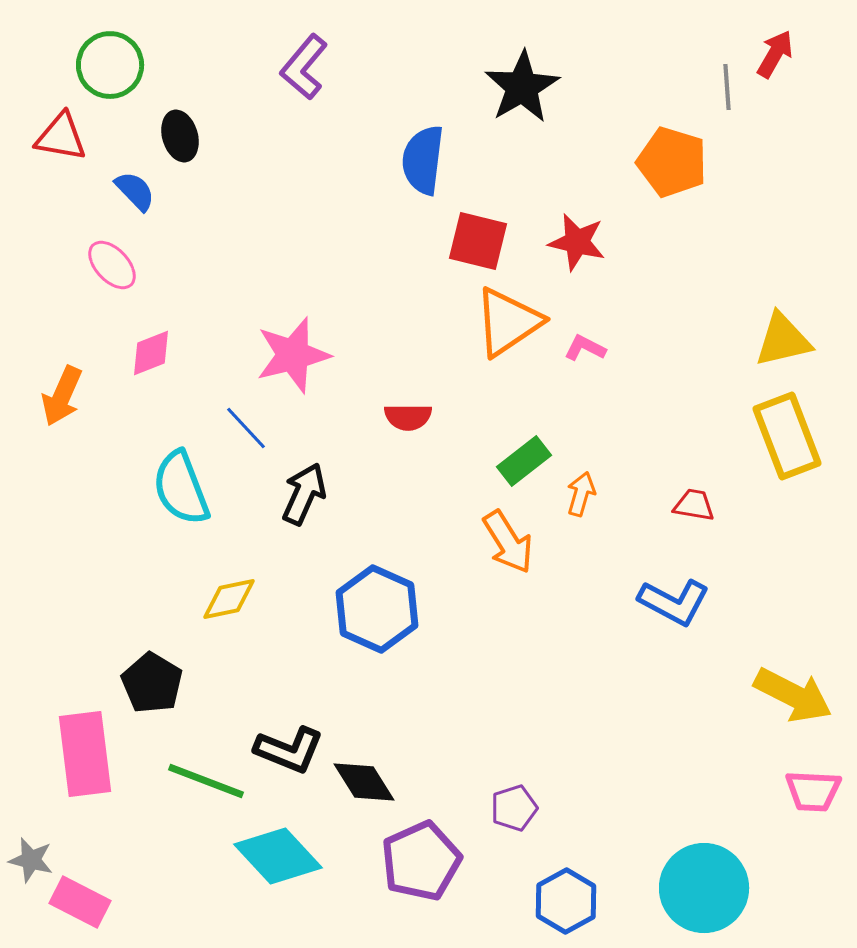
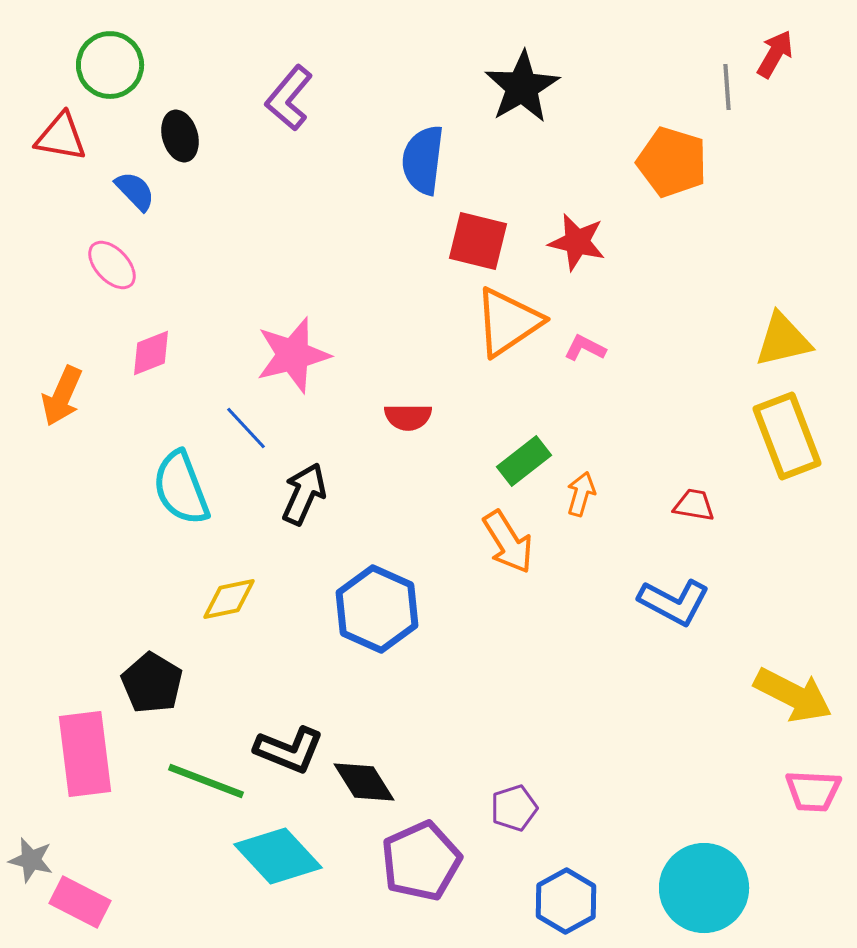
purple L-shape at (304, 67): moved 15 px left, 31 px down
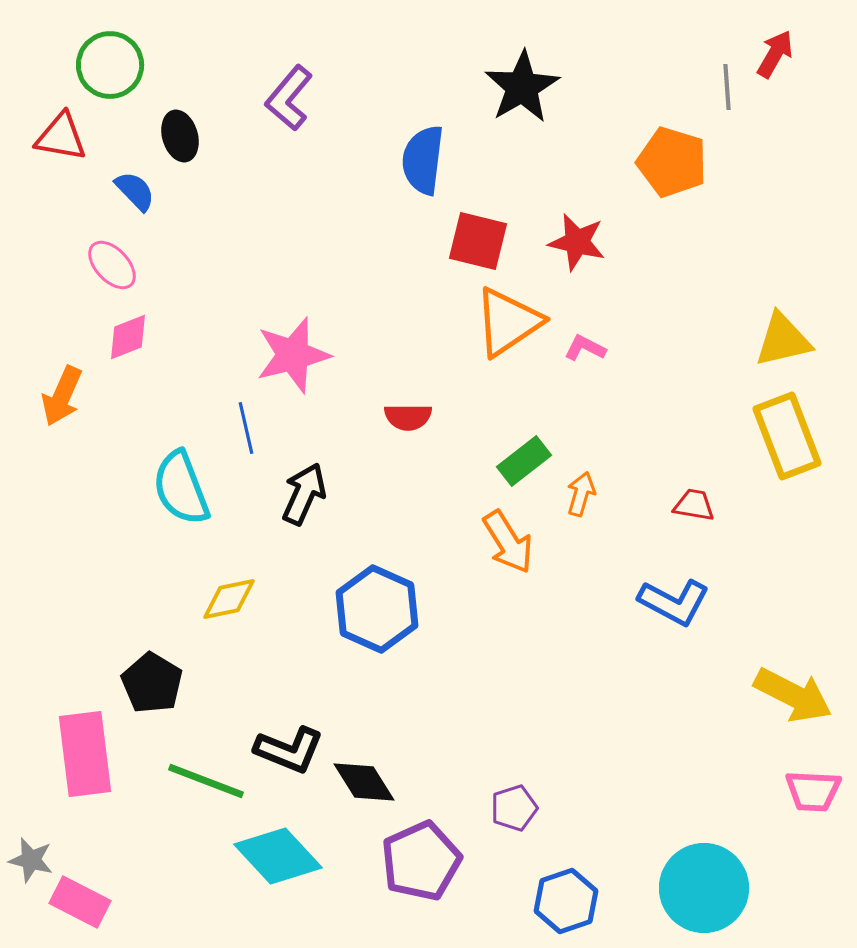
pink diamond at (151, 353): moved 23 px left, 16 px up
blue line at (246, 428): rotated 30 degrees clockwise
blue hexagon at (566, 901): rotated 10 degrees clockwise
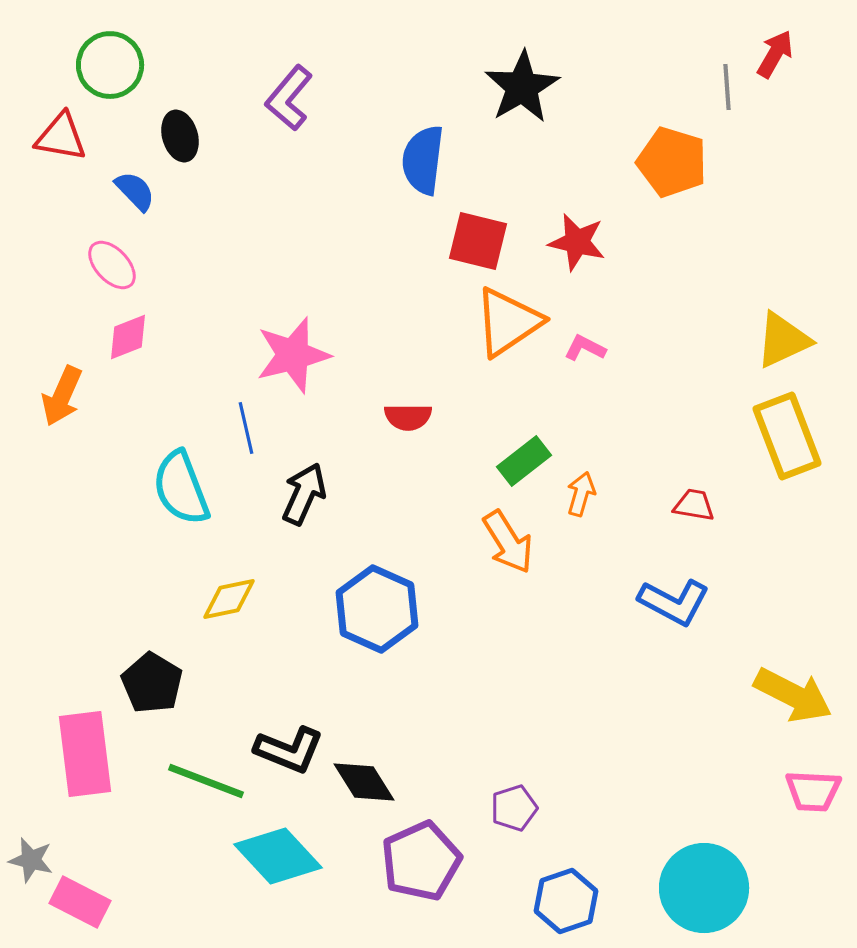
yellow triangle at (783, 340): rotated 12 degrees counterclockwise
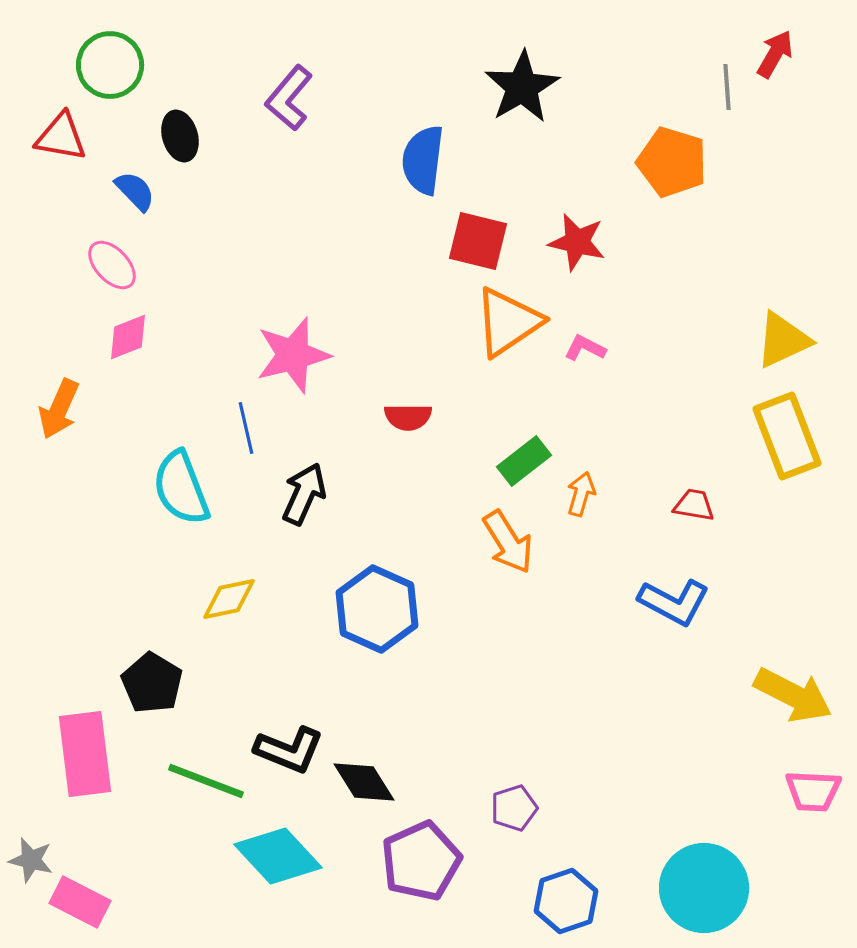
orange arrow at (62, 396): moved 3 px left, 13 px down
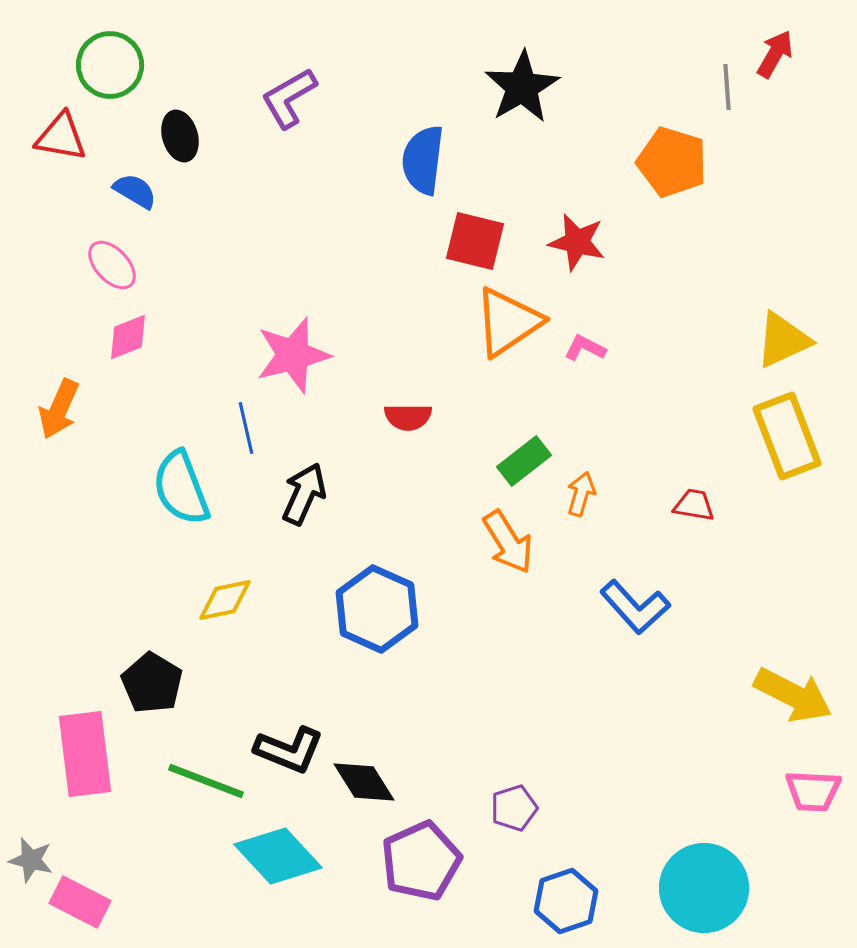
purple L-shape at (289, 98): rotated 20 degrees clockwise
blue semicircle at (135, 191): rotated 15 degrees counterclockwise
red square at (478, 241): moved 3 px left
yellow diamond at (229, 599): moved 4 px left, 1 px down
blue L-shape at (674, 602): moved 39 px left, 5 px down; rotated 20 degrees clockwise
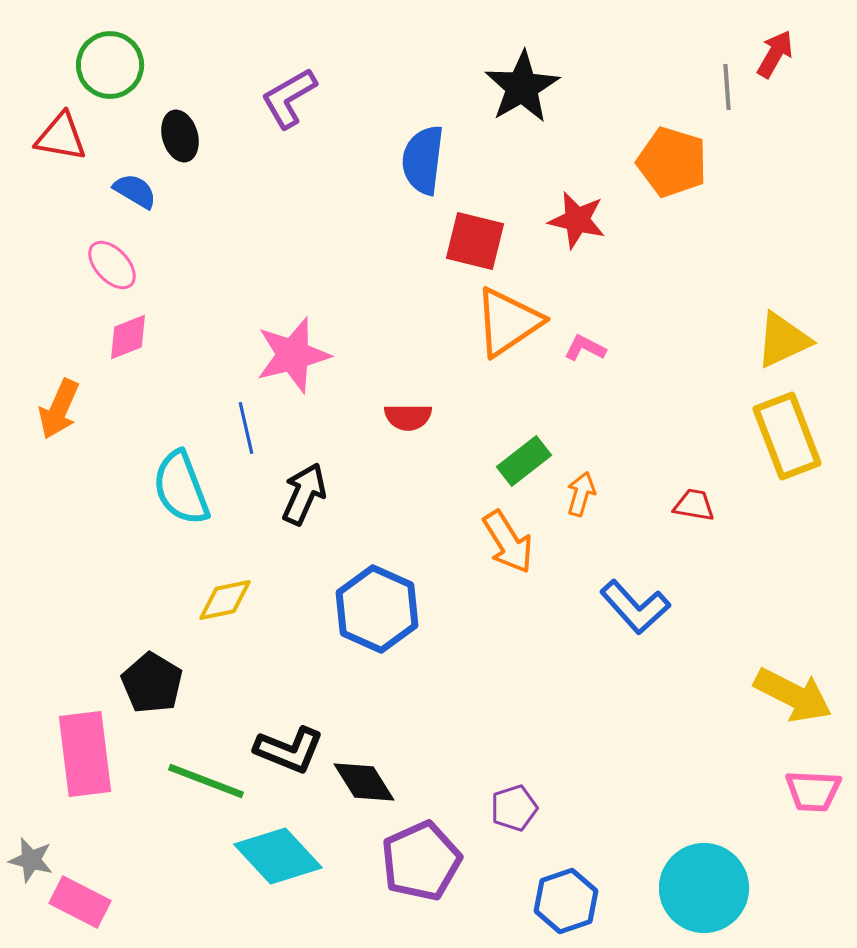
red star at (577, 242): moved 22 px up
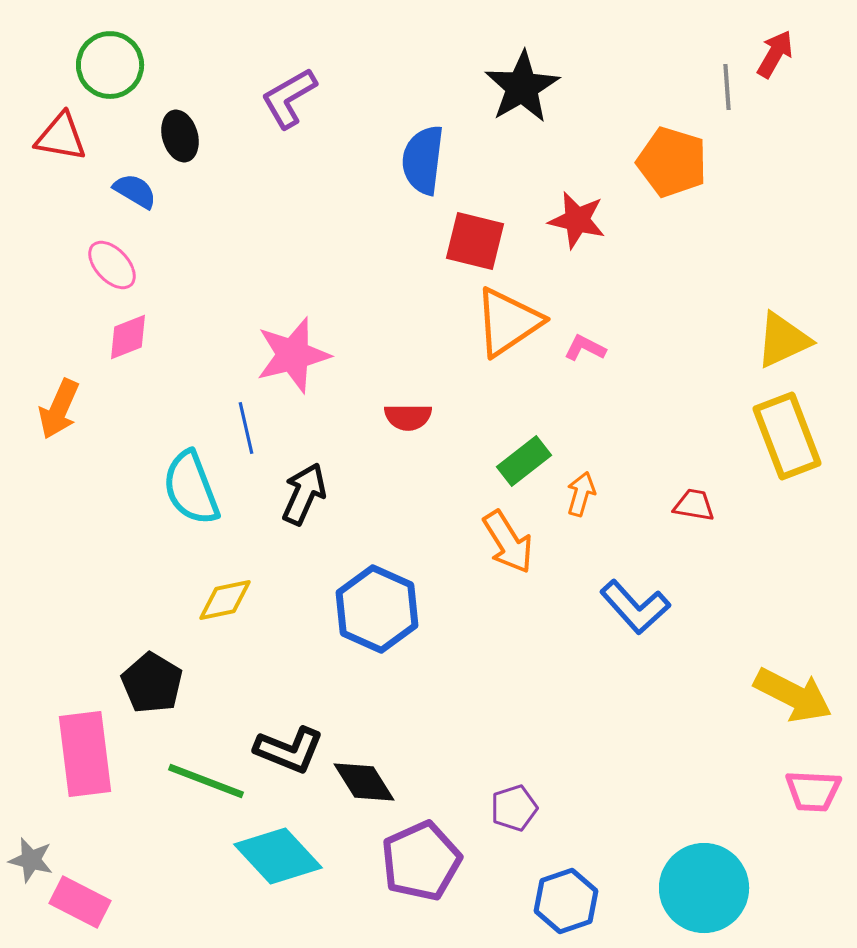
cyan semicircle at (181, 488): moved 10 px right
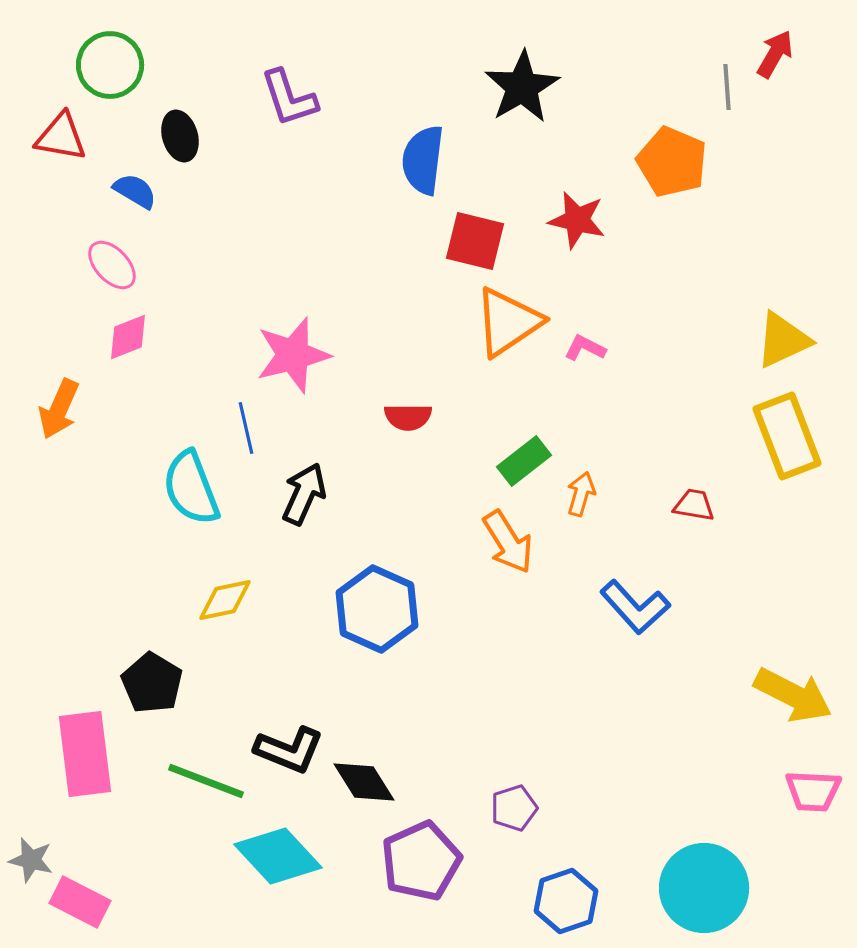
purple L-shape at (289, 98): rotated 78 degrees counterclockwise
orange pentagon at (672, 162): rotated 6 degrees clockwise
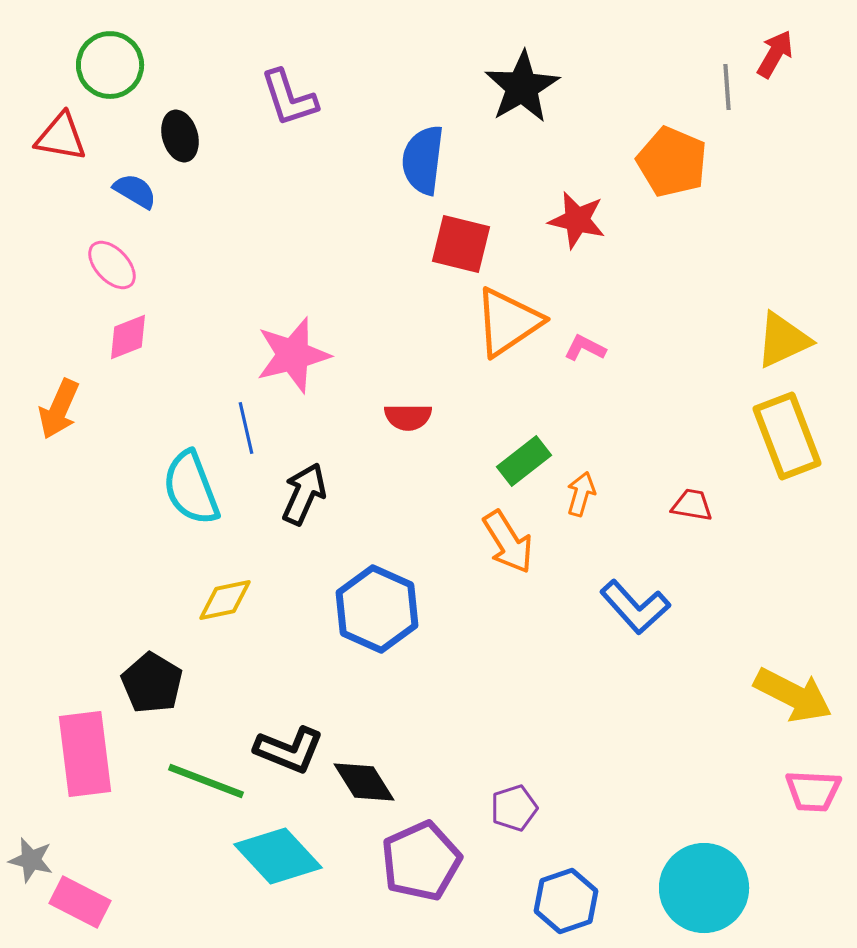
red square at (475, 241): moved 14 px left, 3 px down
red trapezoid at (694, 505): moved 2 px left
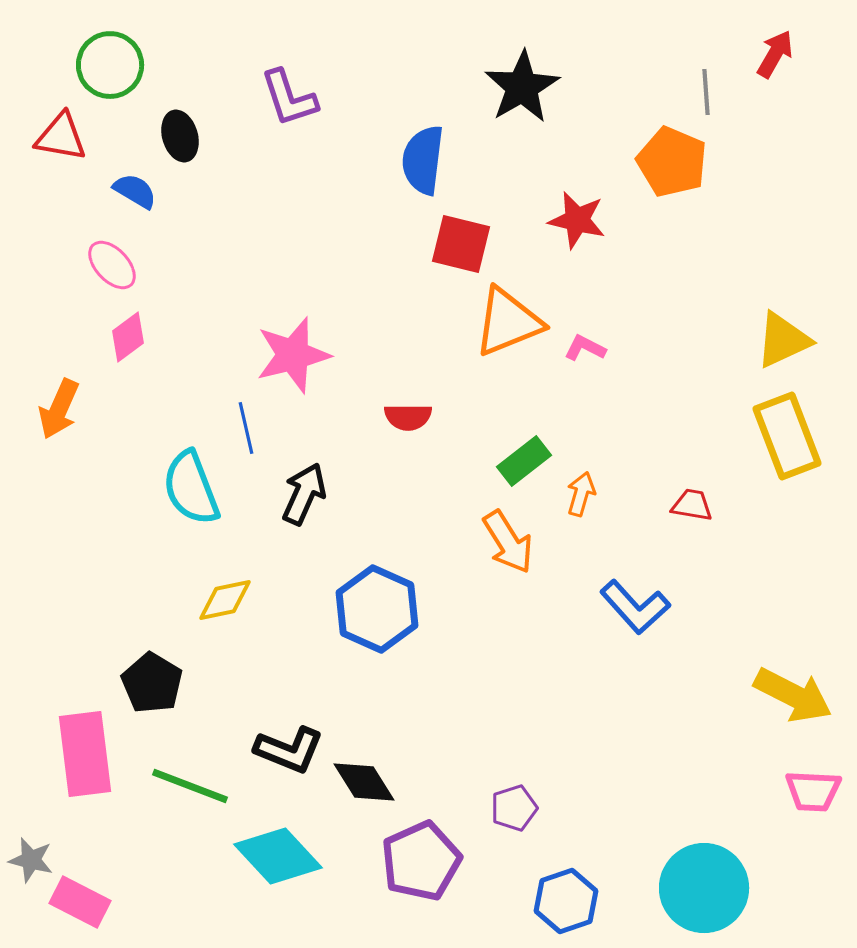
gray line at (727, 87): moved 21 px left, 5 px down
orange triangle at (508, 322): rotated 12 degrees clockwise
pink diamond at (128, 337): rotated 15 degrees counterclockwise
green line at (206, 781): moved 16 px left, 5 px down
